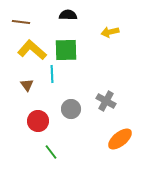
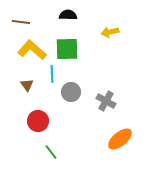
green square: moved 1 px right, 1 px up
gray circle: moved 17 px up
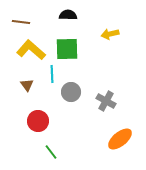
yellow arrow: moved 2 px down
yellow L-shape: moved 1 px left
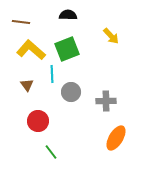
yellow arrow: moved 1 px right, 2 px down; rotated 120 degrees counterclockwise
green square: rotated 20 degrees counterclockwise
gray cross: rotated 30 degrees counterclockwise
orange ellipse: moved 4 px left, 1 px up; rotated 20 degrees counterclockwise
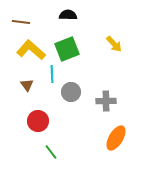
yellow arrow: moved 3 px right, 8 px down
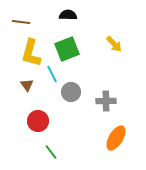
yellow L-shape: moved 3 px down; rotated 116 degrees counterclockwise
cyan line: rotated 24 degrees counterclockwise
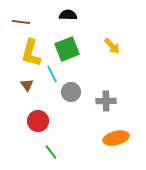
yellow arrow: moved 2 px left, 2 px down
orange ellipse: rotated 45 degrees clockwise
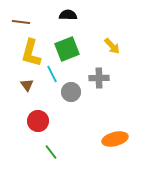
gray cross: moved 7 px left, 23 px up
orange ellipse: moved 1 px left, 1 px down
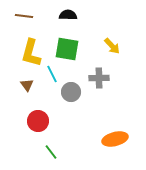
brown line: moved 3 px right, 6 px up
green square: rotated 30 degrees clockwise
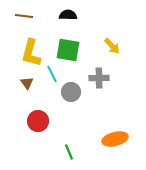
green square: moved 1 px right, 1 px down
brown triangle: moved 2 px up
green line: moved 18 px right; rotated 14 degrees clockwise
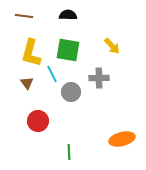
orange ellipse: moved 7 px right
green line: rotated 21 degrees clockwise
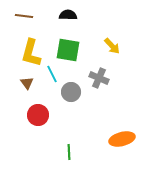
gray cross: rotated 24 degrees clockwise
red circle: moved 6 px up
